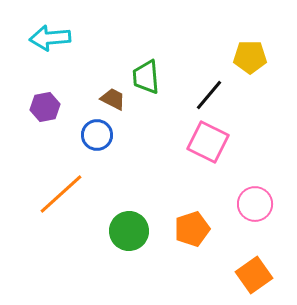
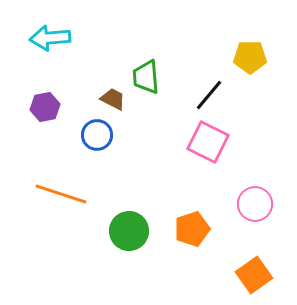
orange line: rotated 60 degrees clockwise
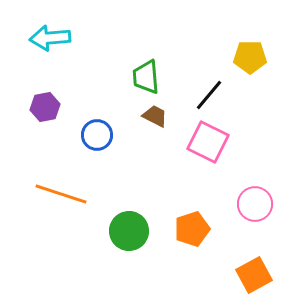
brown trapezoid: moved 42 px right, 17 px down
orange square: rotated 6 degrees clockwise
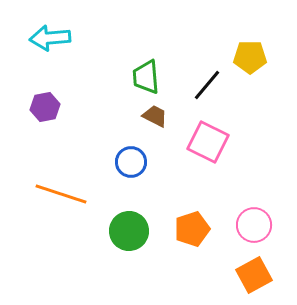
black line: moved 2 px left, 10 px up
blue circle: moved 34 px right, 27 px down
pink circle: moved 1 px left, 21 px down
